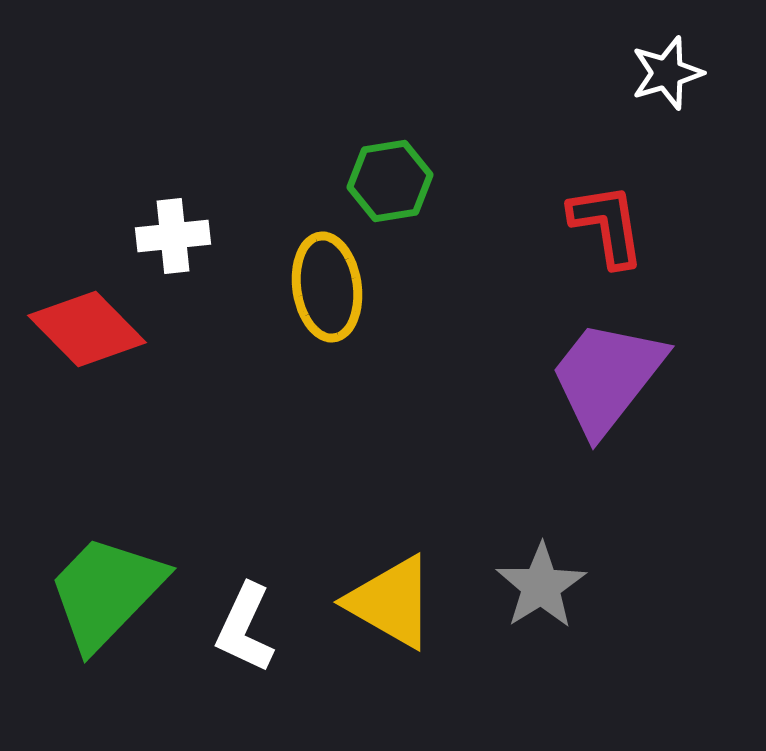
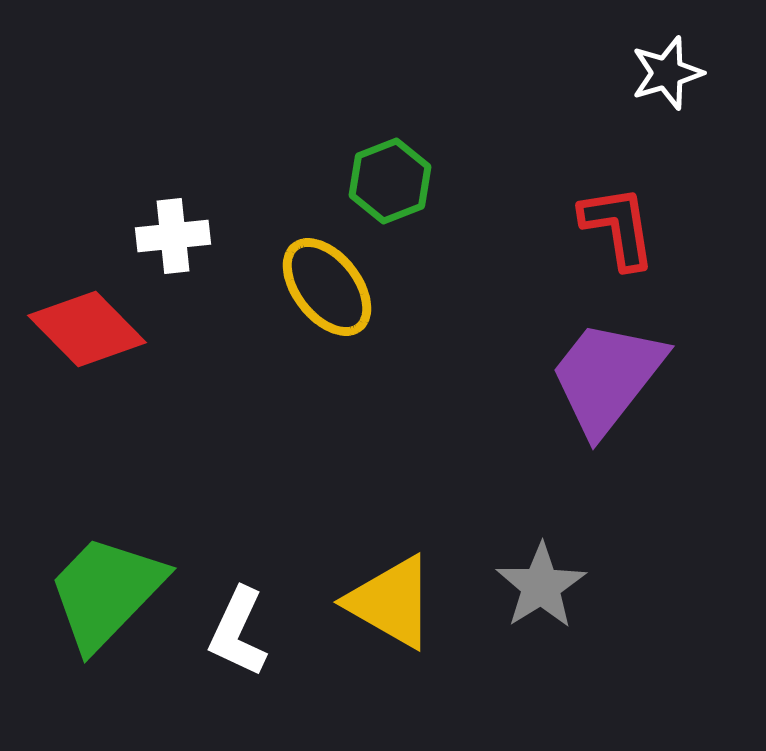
green hexagon: rotated 12 degrees counterclockwise
red L-shape: moved 11 px right, 2 px down
yellow ellipse: rotated 30 degrees counterclockwise
white L-shape: moved 7 px left, 4 px down
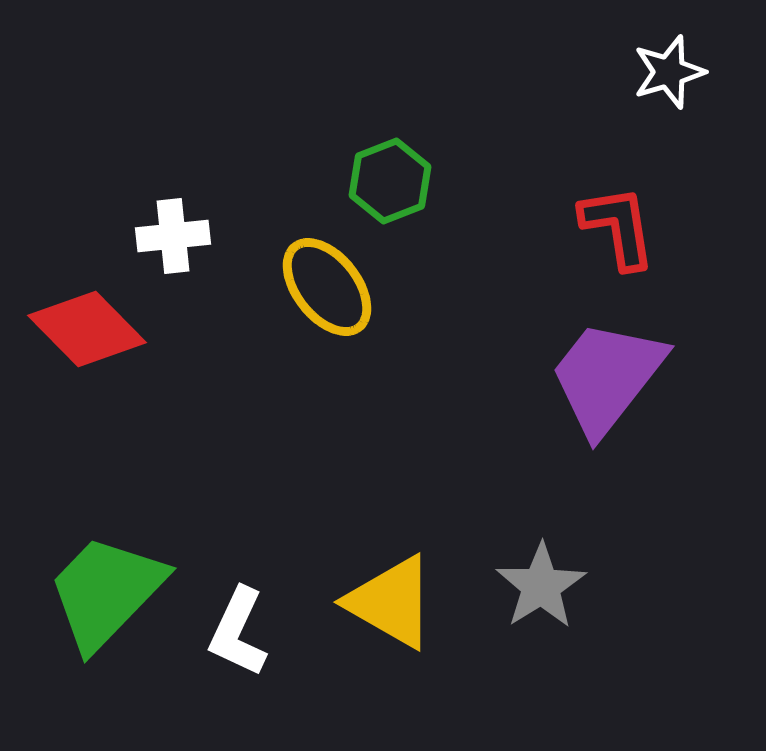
white star: moved 2 px right, 1 px up
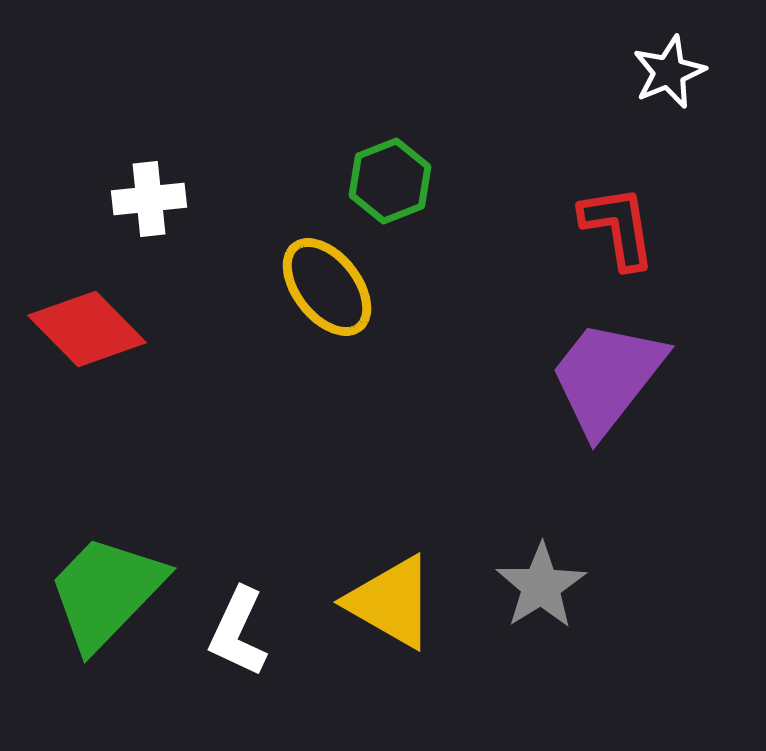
white star: rotated 6 degrees counterclockwise
white cross: moved 24 px left, 37 px up
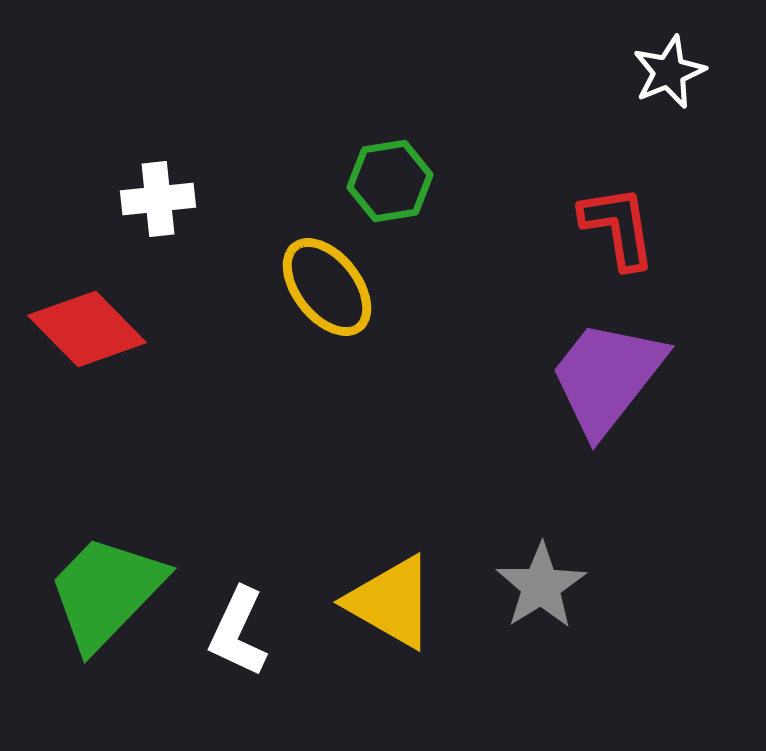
green hexagon: rotated 12 degrees clockwise
white cross: moved 9 px right
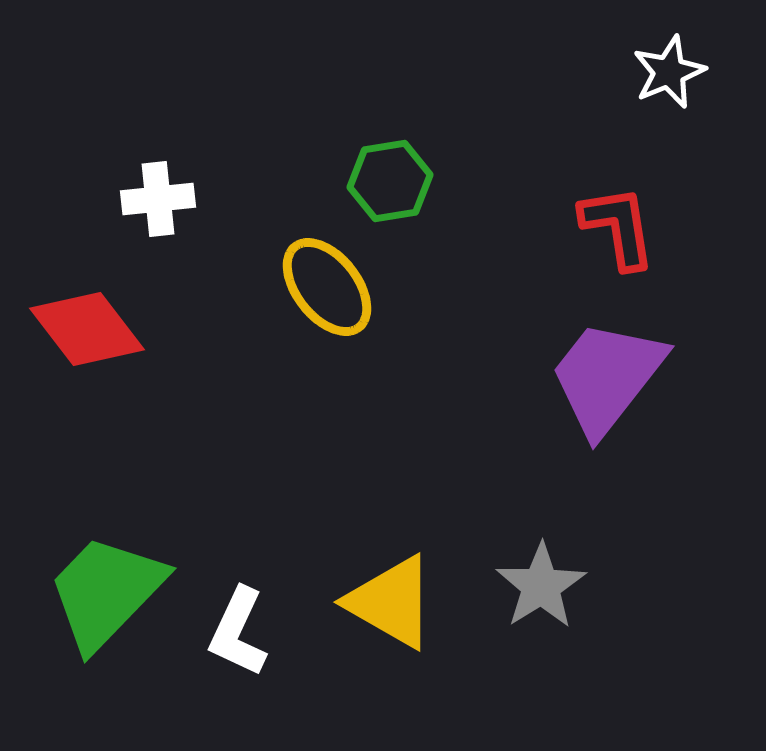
red diamond: rotated 7 degrees clockwise
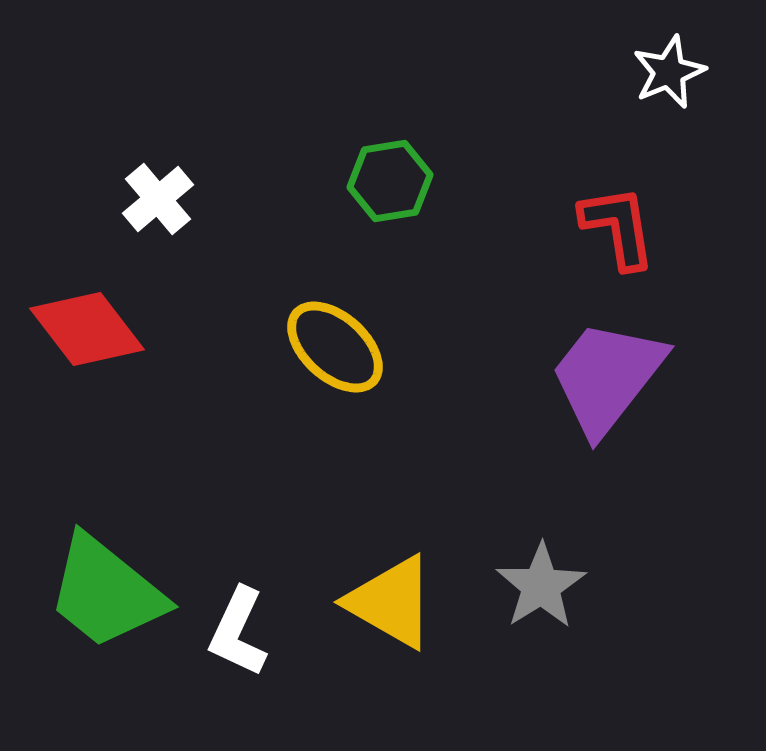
white cross: rotated 34 degrees counterclockwise
yellow ellipse: moved 8 px right, 60 px down; rotated 10 degrees counterclockwise
green trapezoid: rotated 95 degrees counterclockwise
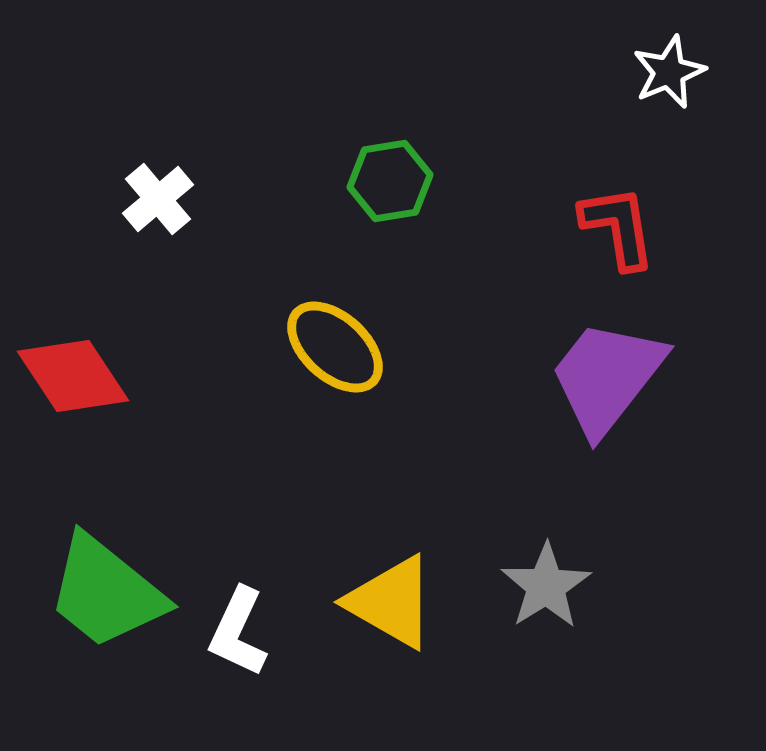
red diamond: moved 14 px left, 47 px down; rotated 4 degrees clockwise
gray star: moved 5 px right
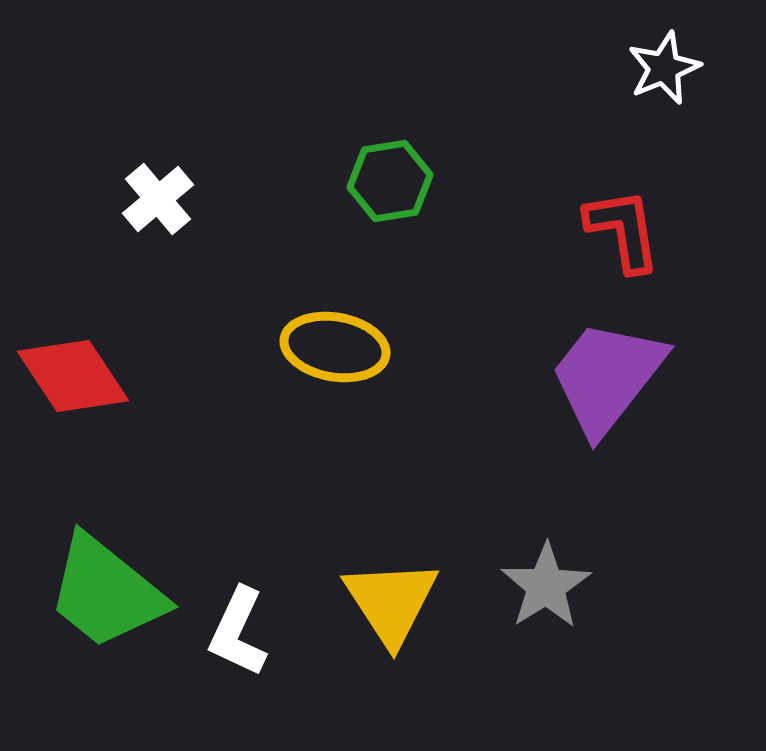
white star: moved 5 px left, 4 px up
red L-shape: moved 5 px right, 3 px down
yellow ellipse: rotated 32 degrees counterclockwise
yellow triangle: rotated 27 degrees clockwise
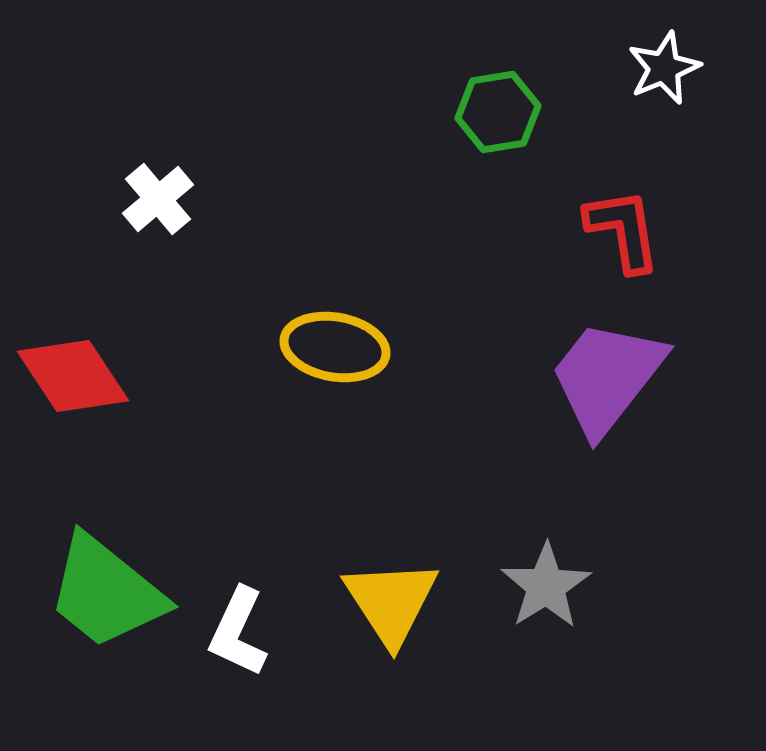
green hexagon: moved 108 px right, 69 px up
